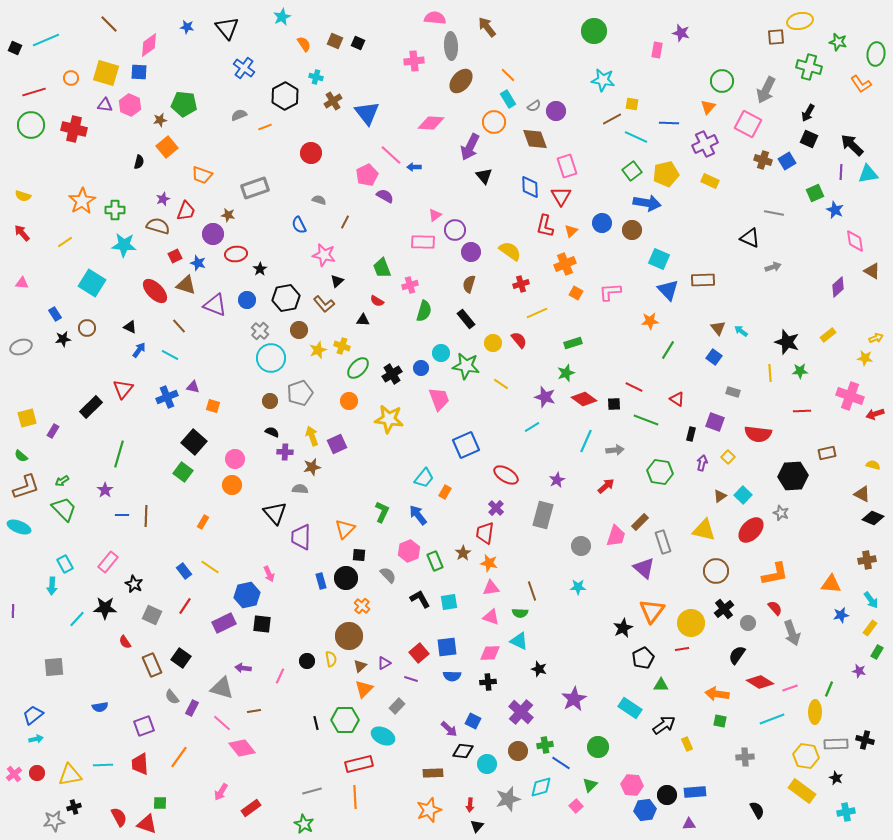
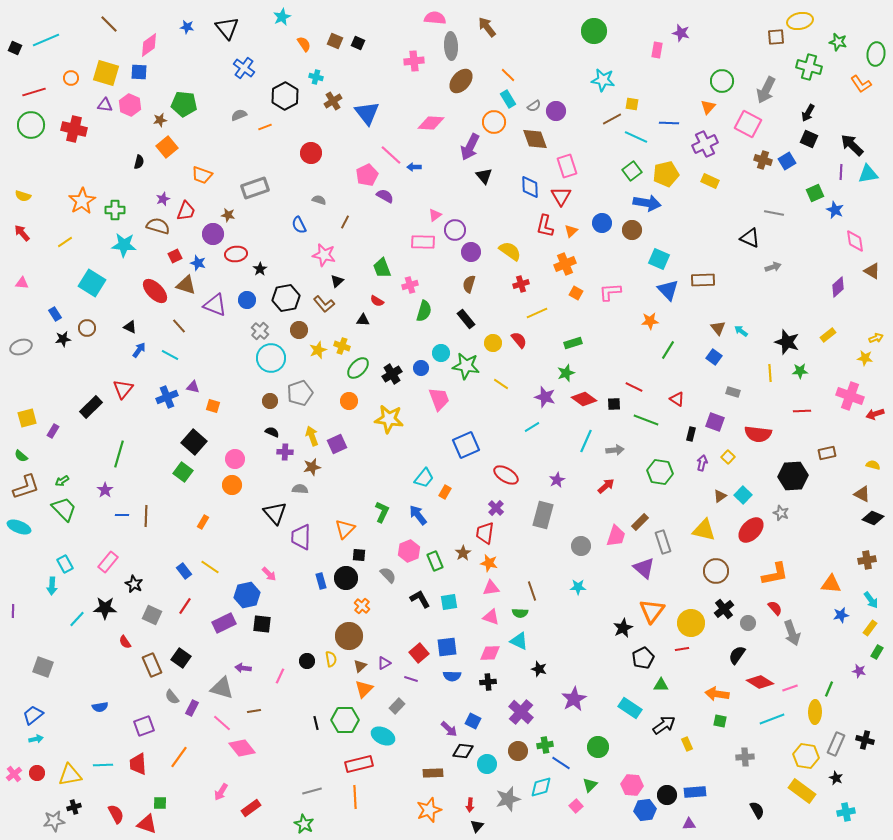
pink arrow at (269, 574): rotated 21 degrees counterclockwise
gray square at (54, 667): moved 11 px left; rotated 25 degrees clockwise
gray rectangle at (836, 744): rotated 65 degrees counterclockwise
red trapezoid at (140, 764): moved 2 px left
red semicircle at (119, 817): moved 3 px left, 3 px up
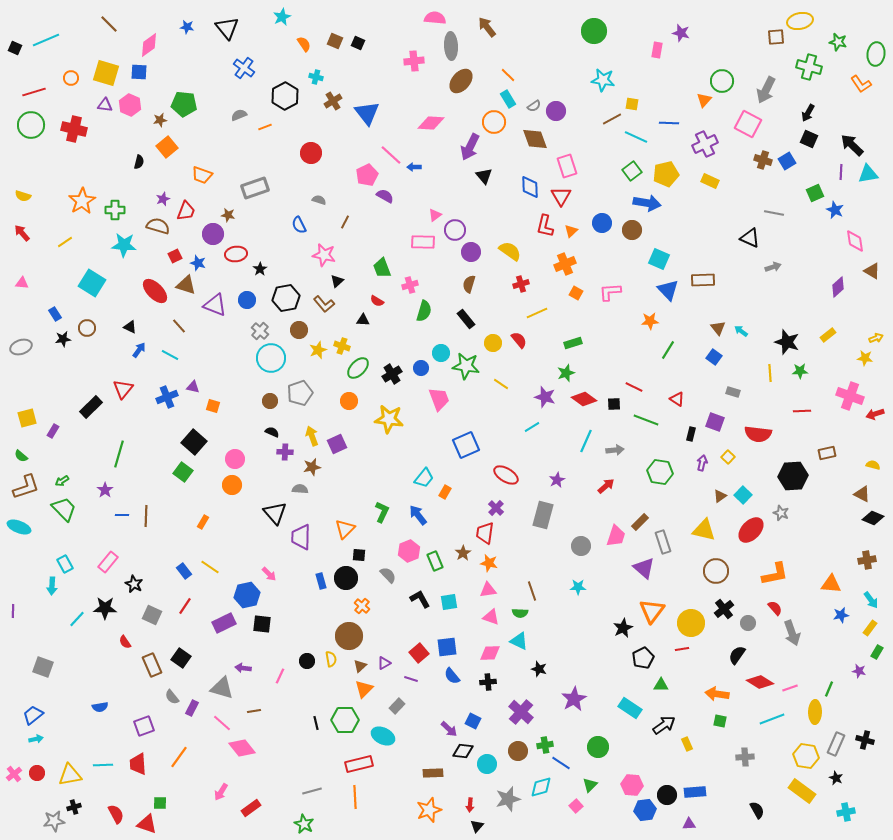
orange triangle at (708, 107): moved 4 px left, 7 px up
pink triangle at (491, 588): moved 3 px left, 2 px down
blue semicircle at (452, 676): rotated 48 degrees clockwise
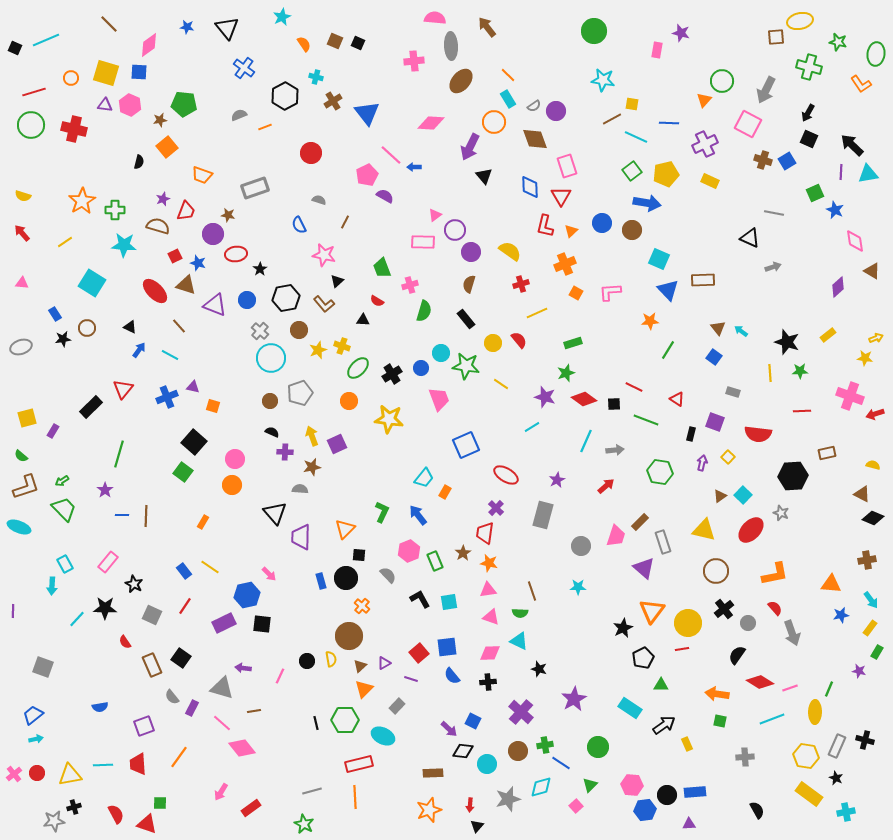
yellow circle at (691, 623): moved 3 px left
gray rectangle at (836, 744): moved 1 px right, 2 px down
yellow rectangle at (802, 791): moved 7 px right, 3 px down
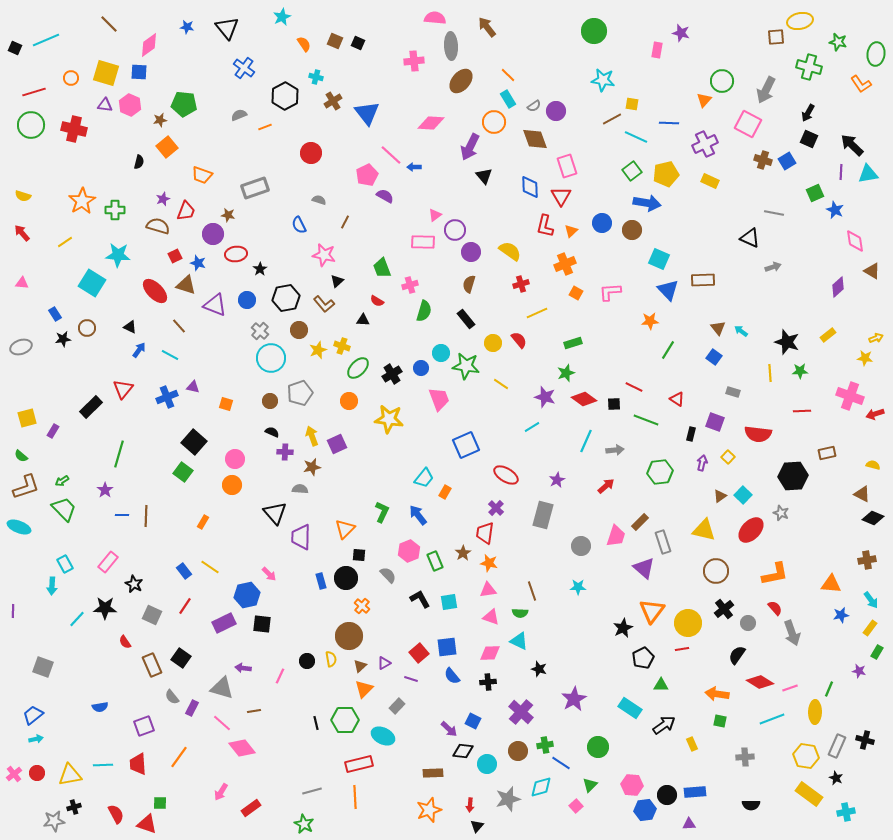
cyan star at (124, 245): moved 6 px left, 10 px down
orange square at (213, 406): moved 13 px right, 2 px up
green hexagon at (660, 472): rotated 15 degrees counterclockwise
yellow rectangle at (687, 744): moved 5 px right
black semicircle at (757, 810): moved 6 px left, 5 px up; rotated 120 degrees clockwise
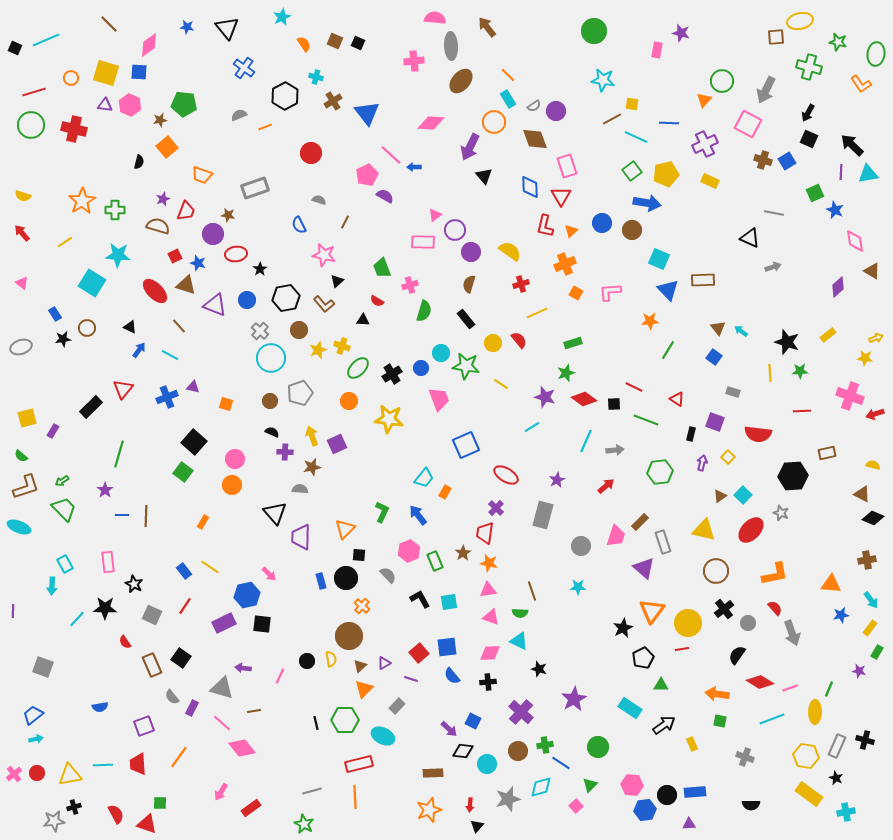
pink triangle at (22, 283): rotated 32 degrees clockwise
pink rectangle at (108, 562): rotated 45 degrees counterclockwise
gray cross at (745, 757): rotated 24 degrees clockwise
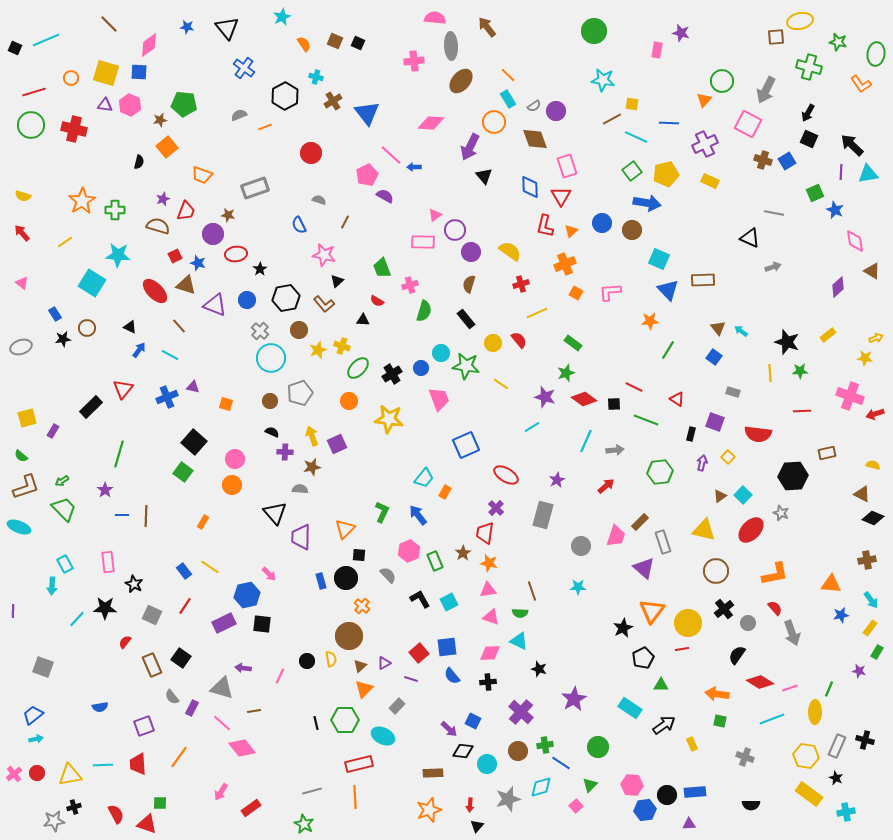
green rectangle at (573, 343): rotated 54 degrees clockwise
cyan square at (449, 602): rotated 18 degrees counterclockwise
red semicircle at (125, 642): rotated 72 degrees clockwise
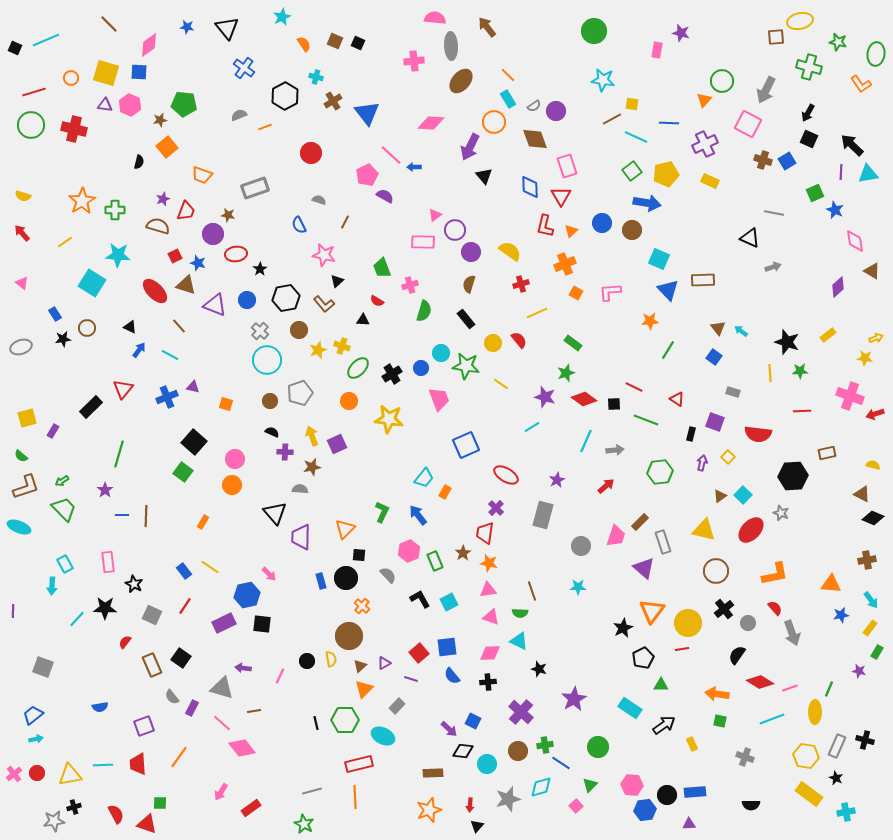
cyan circle at (271, 358): moved 4 px left, 2 px down
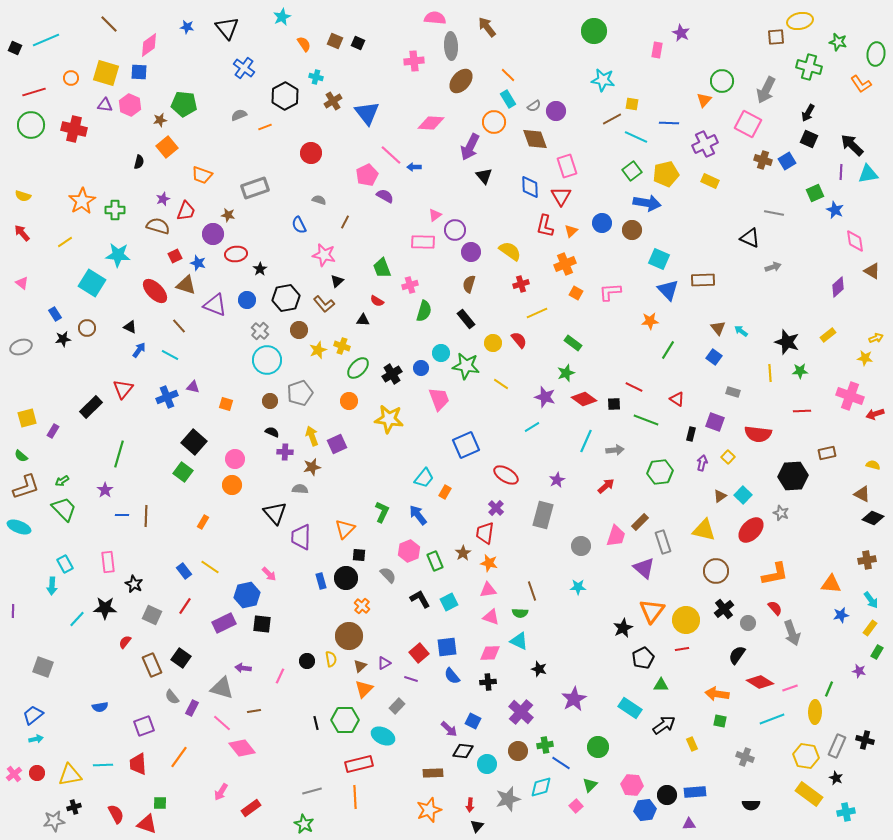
purple star at (681, 33): rotated 12 degrees clockwise
yellow circle at (688, 623): moved 2 px left, 3 px up
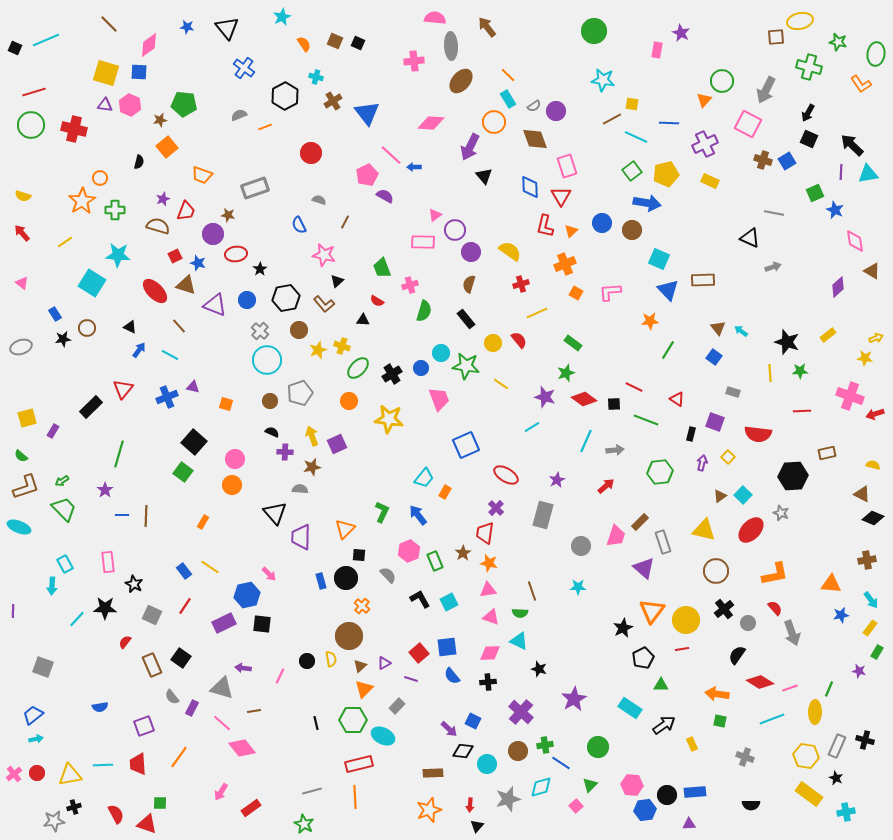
orange circle at (71, 78): moved 29 px right, 100 px down
green hexagon at (345, 720): moved 8 px right
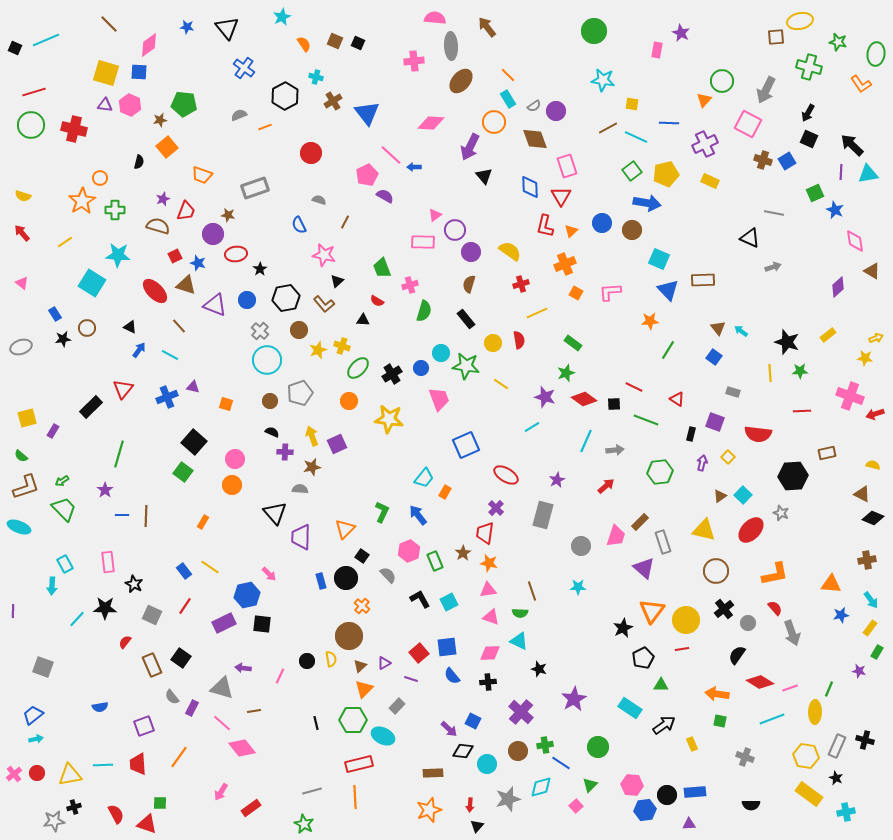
brown line at (612, 119): moved 4 px left, 9 px down
red semicircle at (519, 340): rotated 30 degrees clockwise
black square at (359, 555): moved 3 px right, 1 px down; rotated 32 degrees clockwise
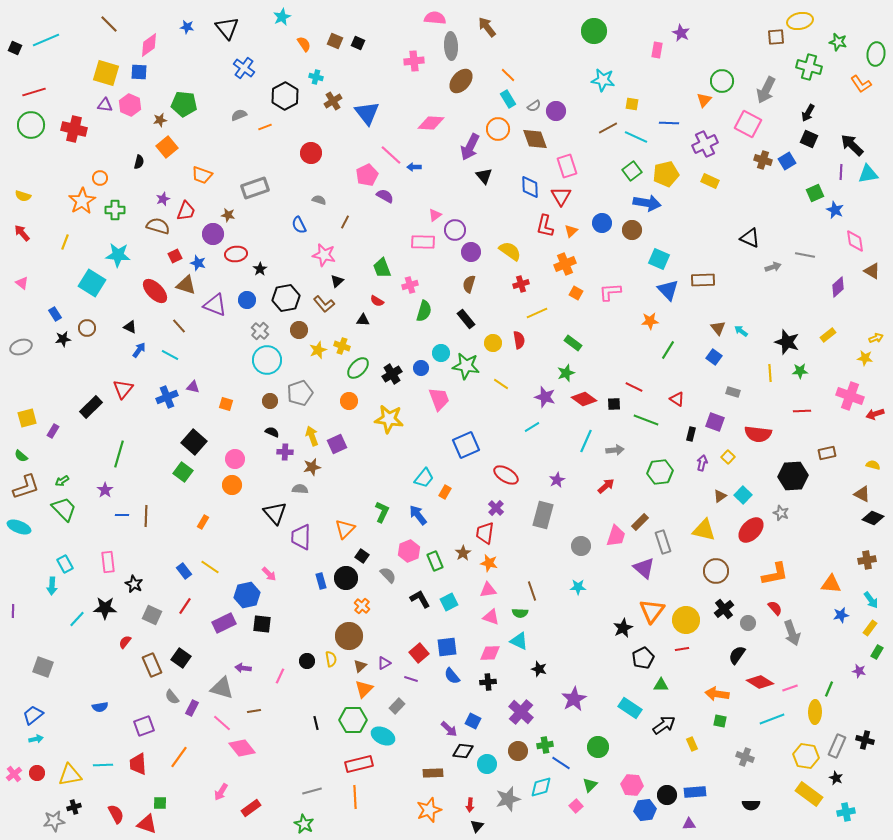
orange circle at (494, 122): moved 4 px right, 7 px down
gray line at (774, 213): moved 31 px right, 42 px down
yellow line at (65, 242): rotated 35 degrees counterclockwise
